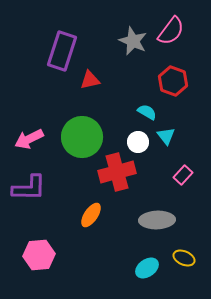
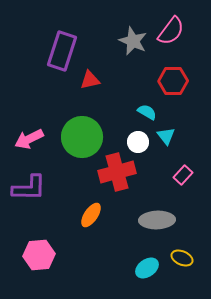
red hexagon: rotated 20 degrees counterclockwise
yellow ellipse: moved 2 px left
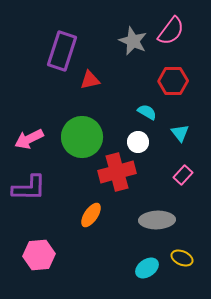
cyan triangle: moved 14 px right, 3 px up
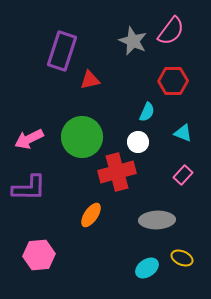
cyan semicircle: rotated 84 degrees clockwise
cyan triangle: moved 3 px right; rotated 30 degrees counterclockwise
